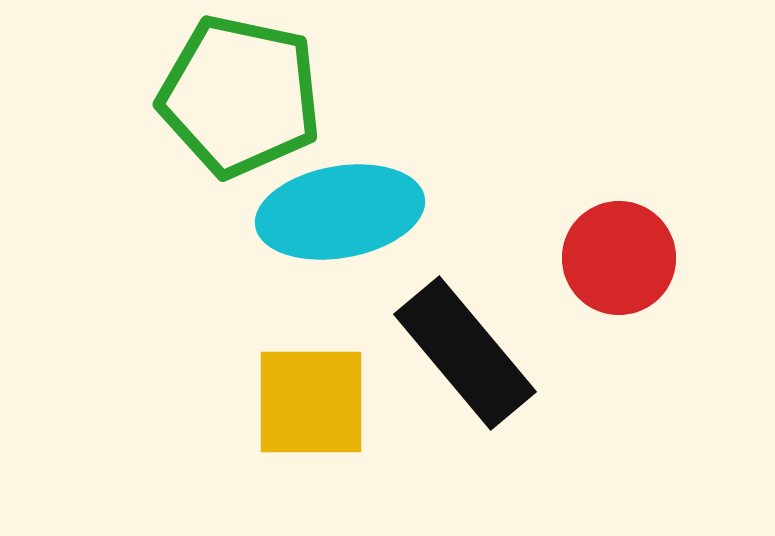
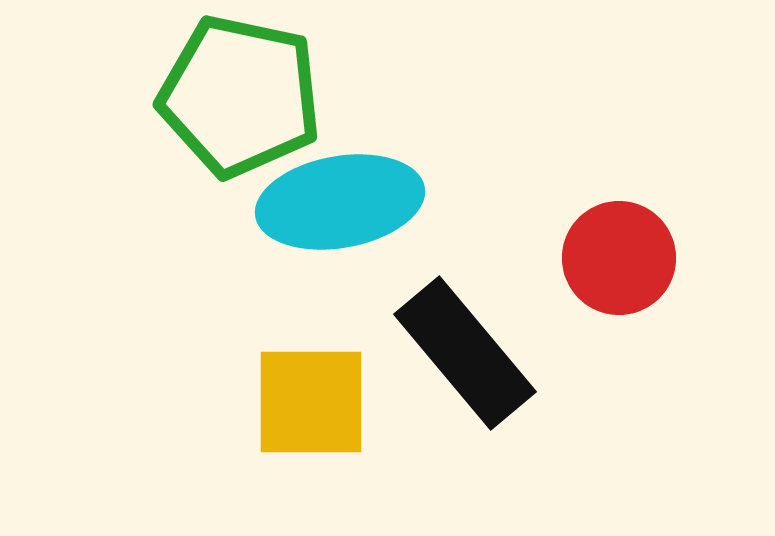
cyan ellipse: moved 10 px up
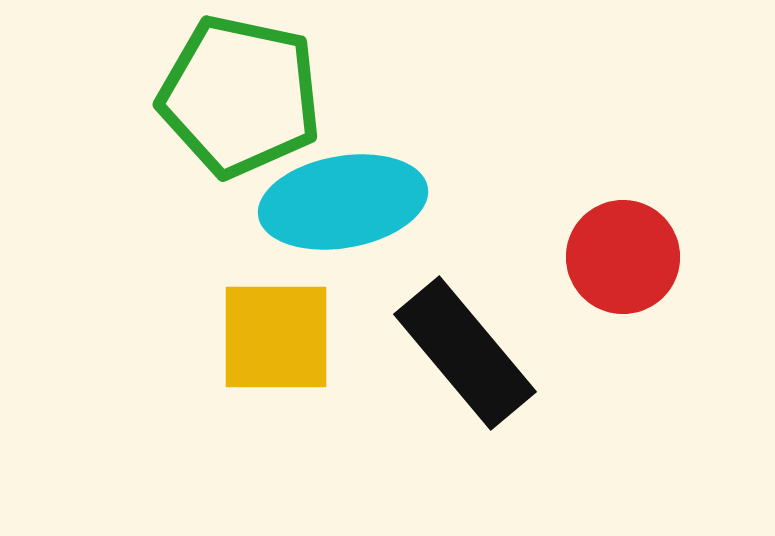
cyan ellipse: moved 3 px right
red circle: moved 4 px right, 1 px up
yellow square: moved 35 px left, 65 px up
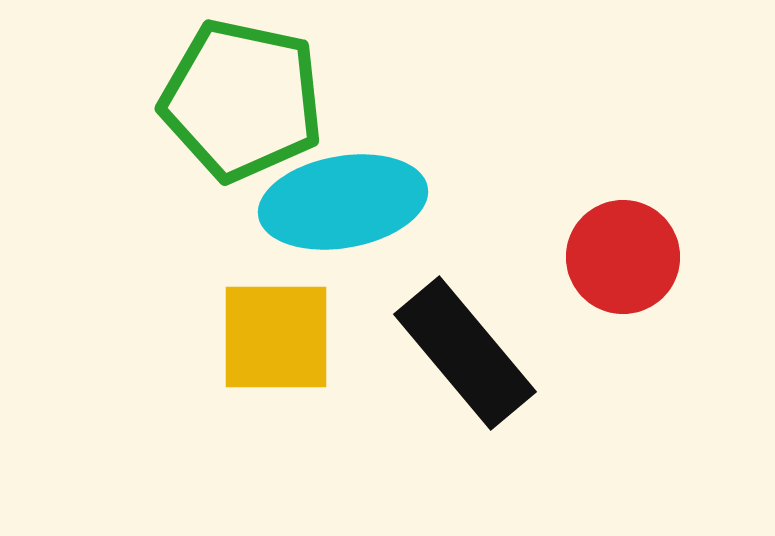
green pentagon: moved 2 px right, 4 px down
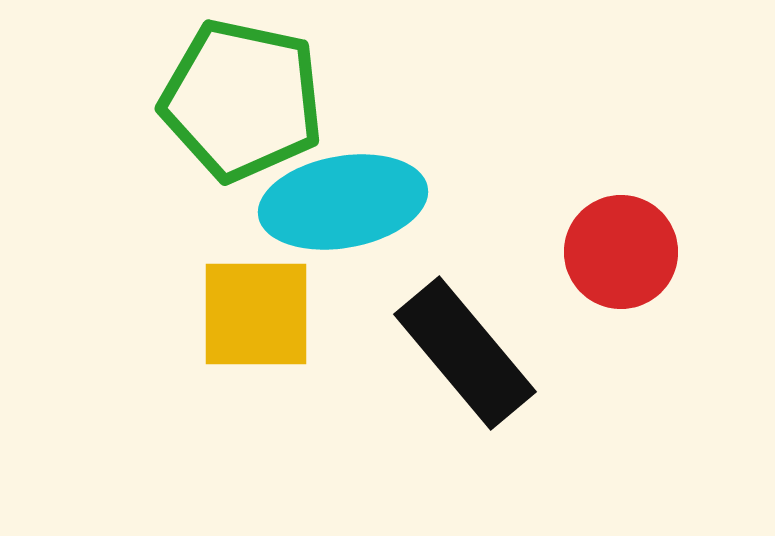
red circle: moved 2 px left, 5 px up
yellow square: moved 20 px left, 23 px up
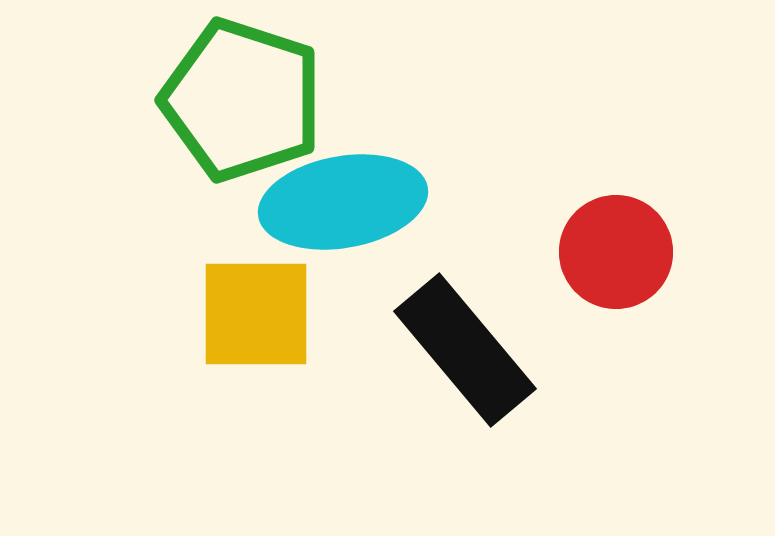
green pentagon: rotated 6 degrees clockwise
red circle: moved 5 px left
black rectangle: moved 3 px up
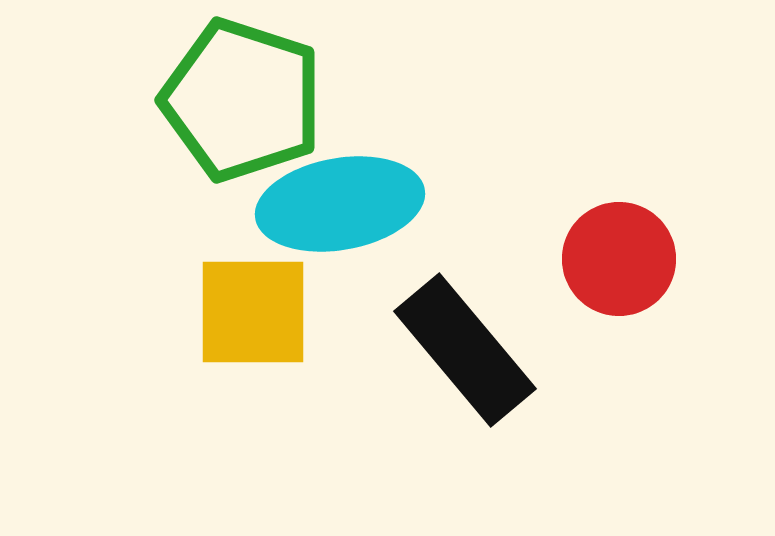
cyan ellipse: moved 3 px left, 2 px down
red circle: moved 3 px right, 7 px down
yellow square: moved 3 px left, 2 px up
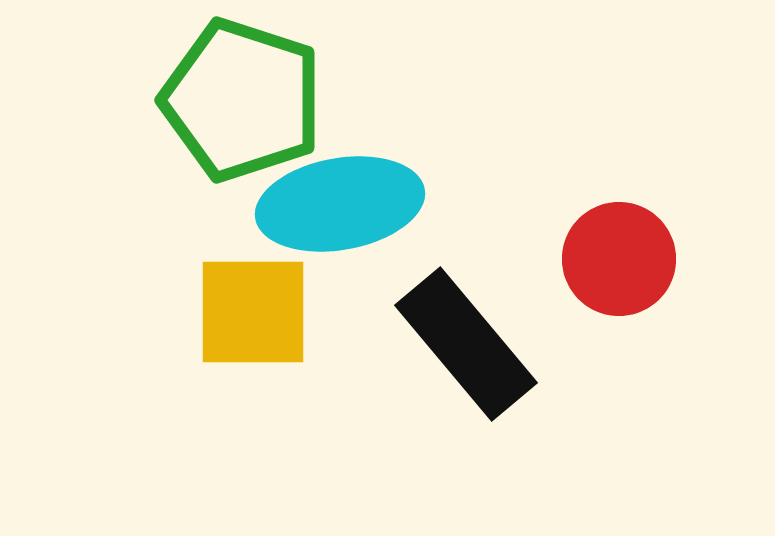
black rectangle: moved 1 px right, 6 px up
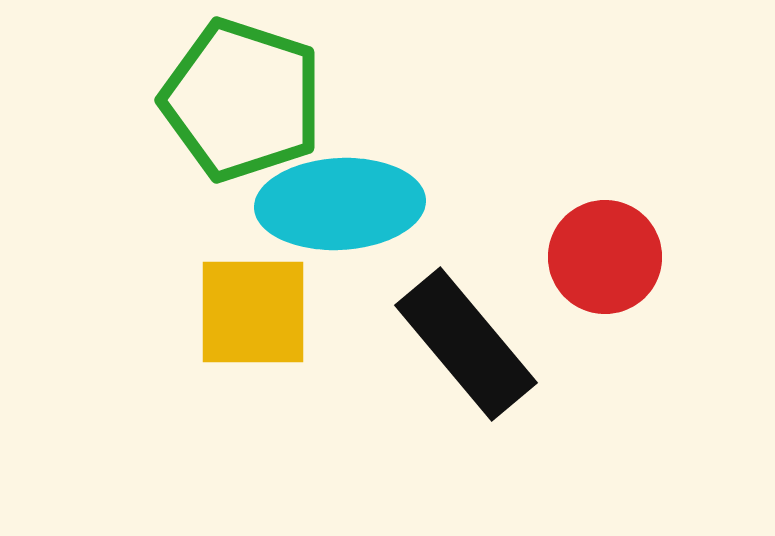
cyan ellipse: rotated 7 degrees clockwise
red circle: moved 14 px left, 2 px up
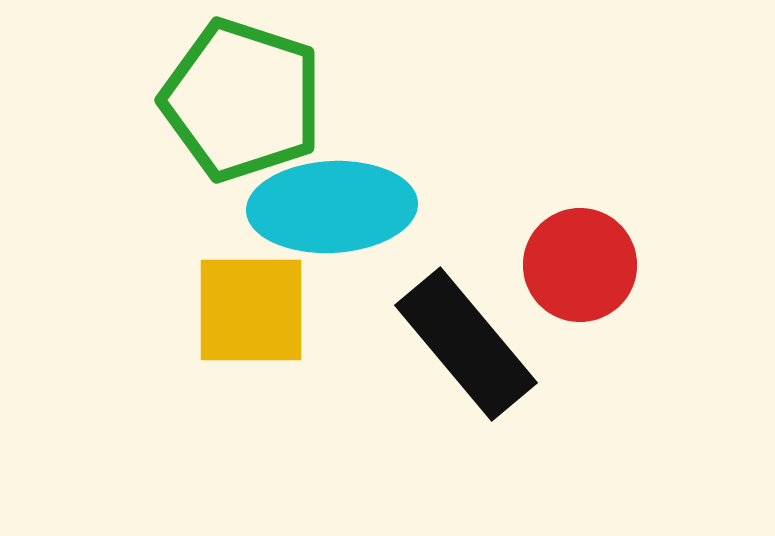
cyan ellipse: moved 8 px left, 3 px down
red circle: moved 25 px left, 8 px down
yellow square: moved 2 px left, 2 px up
